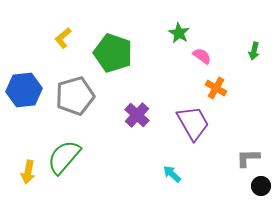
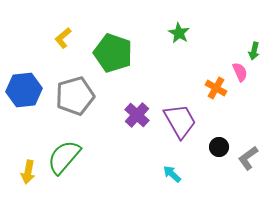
pink semicircle: moved 38 px right, 16 px down; rotated 30 degrees clockwise
purple trapezoid: moved 13 px left, 2 px up
gray L-shape: rotated 35 degrees counterclockwise
black circle: moved 42 px left, 39 px up
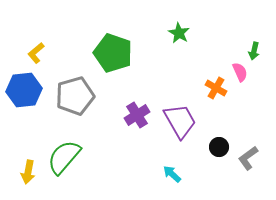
yellow L-shape: moved 27 px left, 15 px down
purple cross: rotated 15 degrees clockwise
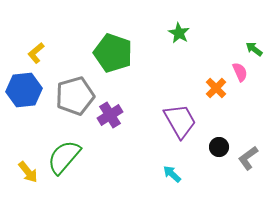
green arrow: moved 2 px up; rotated 114 degrees clockwise
orange cross: rotated 15 degrees clockwise
purple cross: moved 27 px left
yellow arrow: rotated 50 degrees counterclockwise
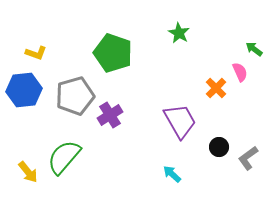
yellow L-shape: rotated 120 degrees counterclockwise
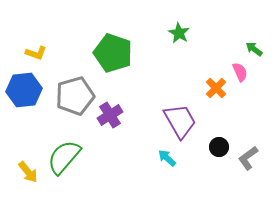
cyan arrow: moved 5 px left, 16 px up
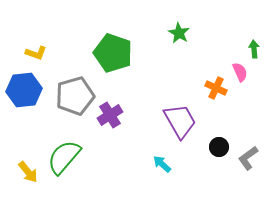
green arrow: rotated 48 degrees clockwise
orange cross: rotated 20 degrees counterclockwise
cyan arrow: moved 5 px left, 6 px down
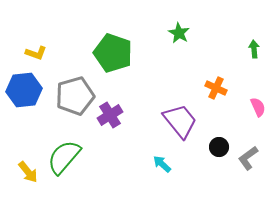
pink semicircle: moved 18 px right, 35 px down
purple trapezoid: rotated 9 degrees counterclockwise
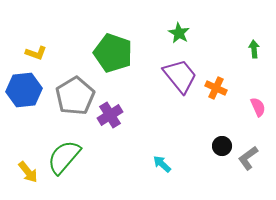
gray pentagon: rotated 15 degrees counterclockwise
purple trapezoid: moved 45 px up
black circle: moved 3 px right, 1 px up
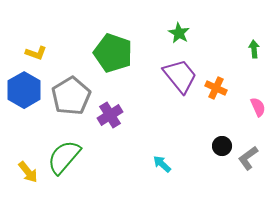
blue hexagon: rotated 24 degrees counterclockwise
gray pentagon: moved 4 px left
